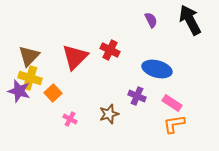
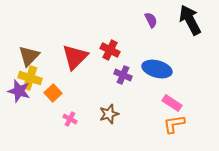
purple cross: moved 14 px left, 21 px up
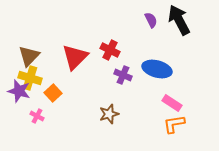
black arrow: moved 11 px left
pink cross: moved 33 px left, 3 px up
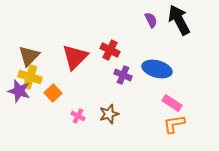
yellow cross: moved 1 px up
pink cross: moved 41 px right
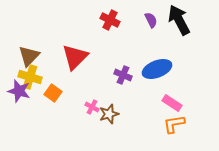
red cross: moved 30 px up
blue ellipse: rotated 36 degrees counterclockwise
orange square: rotated 12 degrees counterclockwise
pink cross: moved 14 px right, 9 px up
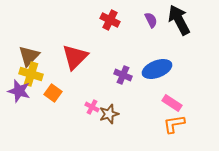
yellow cross: moved 1 px right, 3 px up
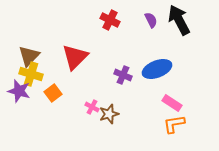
orange square: rotated 18 degrees clockwise
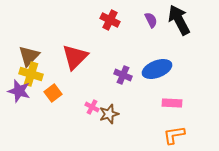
pink rectangle: rotated 30 degrees counterclockwise
orange L-shape: moved 11 px down
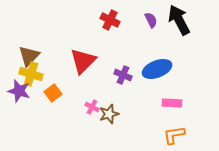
red triangle: moved 8 px right, 4 px down
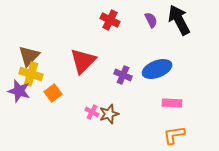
pink cross: moved 5 px down
